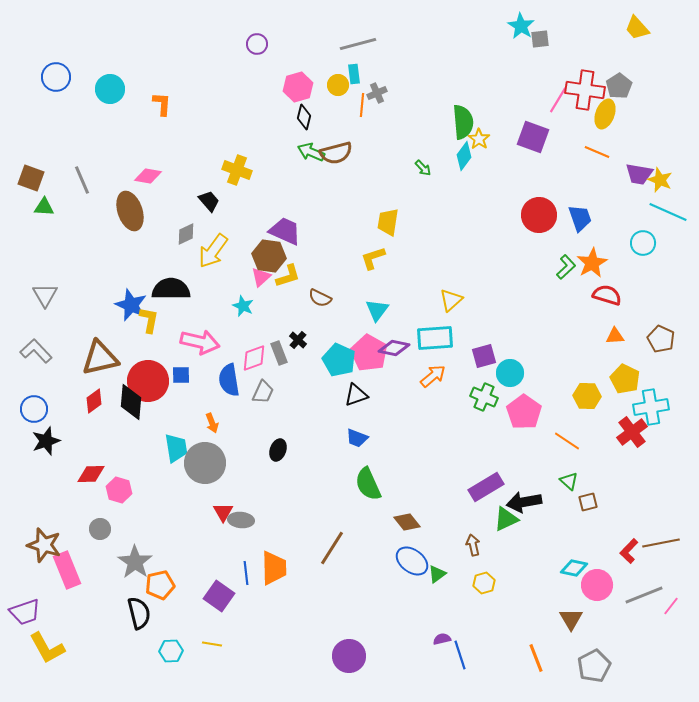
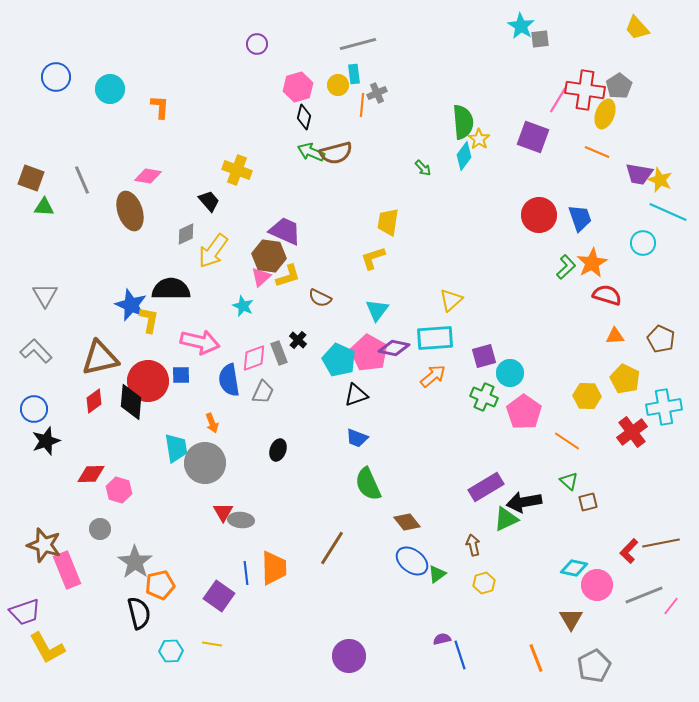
orange L-shape at (162, 104): moved 2 px left, 3 px down
cyan cross at (651, 407): moved 13 px right
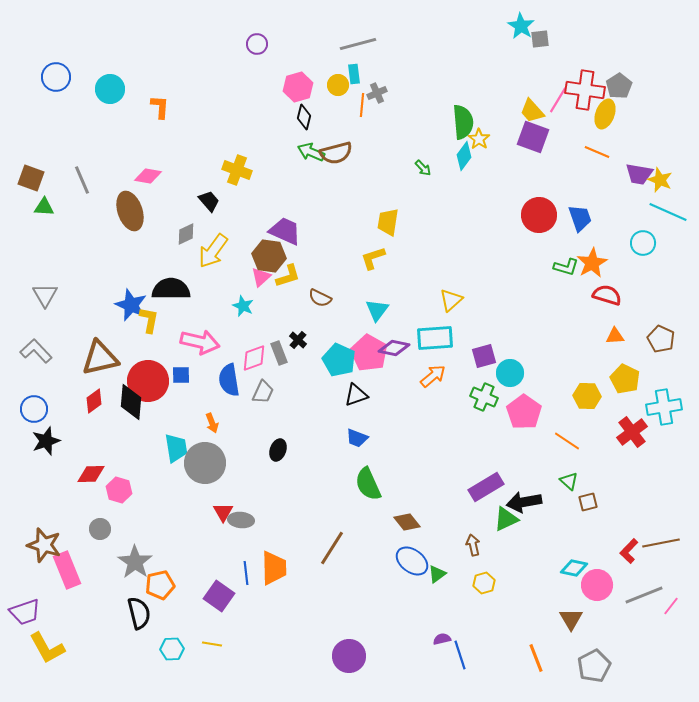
yellow trapezoid at (637, 28): moved 105 px left, 83 px down
green L-shape at (566, 267): rotated 60 degrees clockwise
cyan hexagon at (171, 651): moved 1 px right, 2 px up
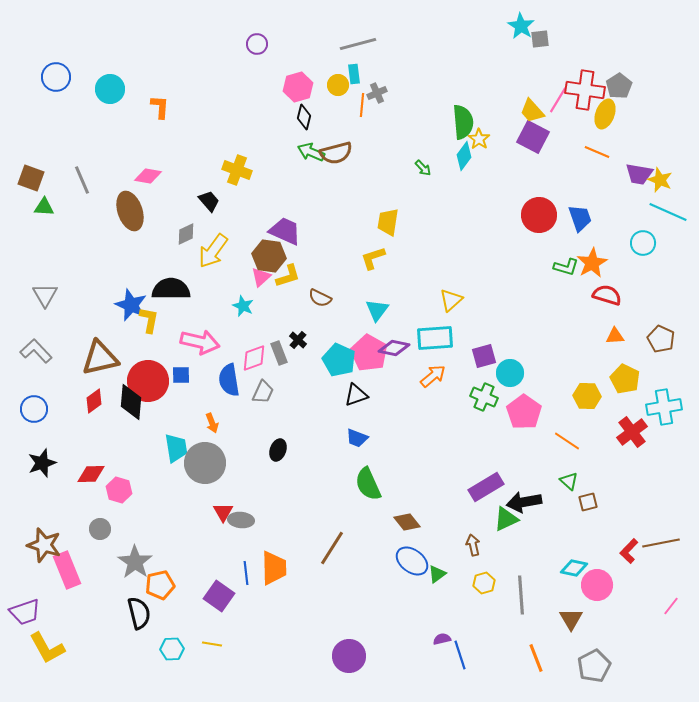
purple square at (533, 137): rotated 8 degrees clockwise
black star at (46, 441): moved 4 px left, 22 px down
gray line at (644, 595): moved 123 px left; rotated 72 degrees counterclockwise
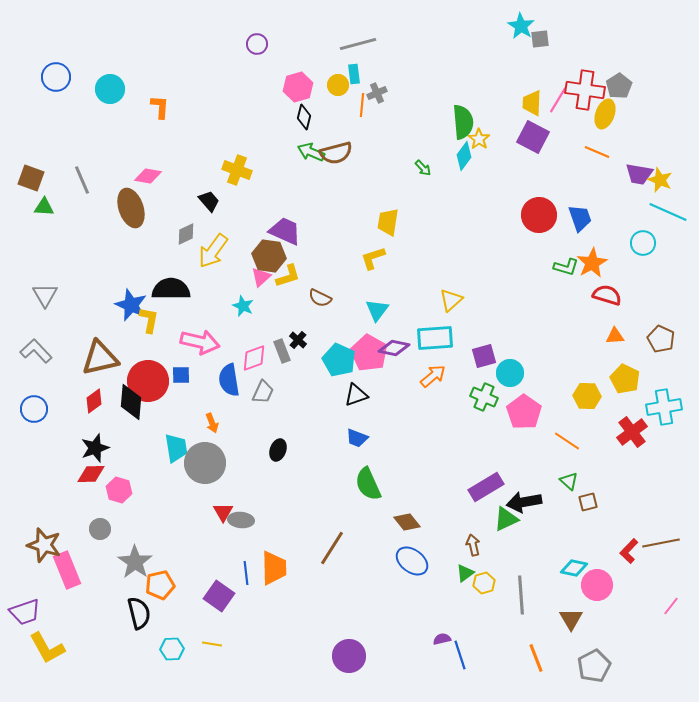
yellow trapezoid at (532, 111): moved 8 px up; rotated 44 degrees clockwise
brown ellipse at (130, 211): moved 1 px right, 3 px up
gray rectangle at (279, 353): moved 3 px right, 2 px up
black star at (42, 463): moved 53 px right, 15 px up
green triangle at (437, 574): moved 28 px right, 1 px up
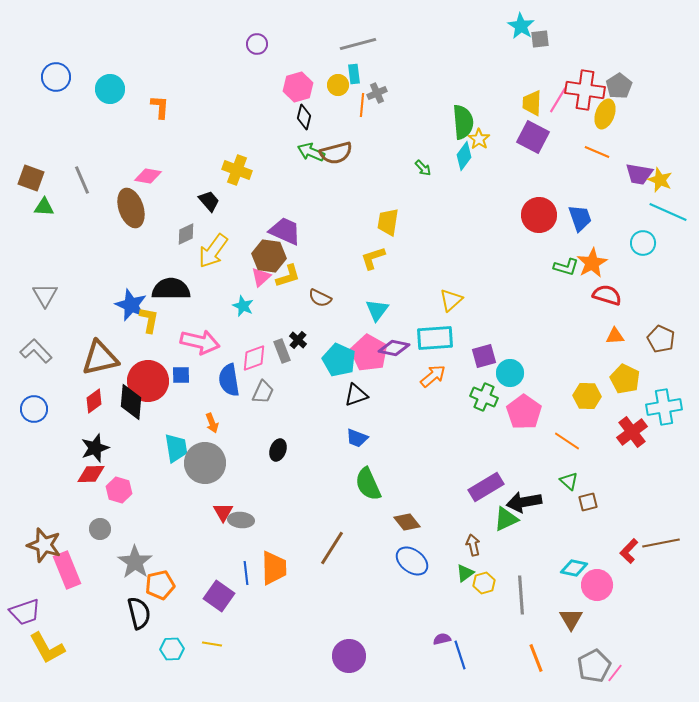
pink line at (671, 606): moved 56 px left, 67 px down
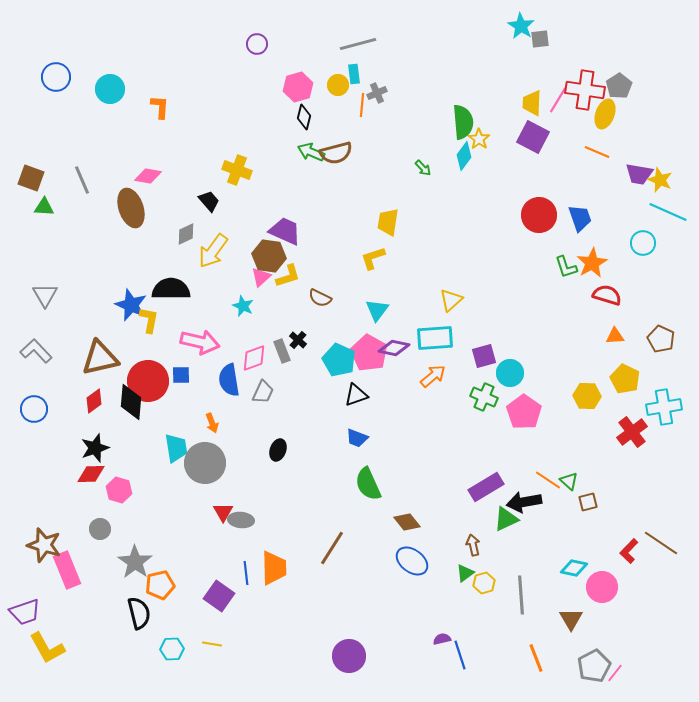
green L-shape at (566, 267): rotated 55 degrees clockwise
orange line at (567, 441): moved 19 px left, 39 px down
brown line at (661, 543): rotated 45 degrees clockwise
pink circle at (597, 585): moved 5 px right, 2 px down
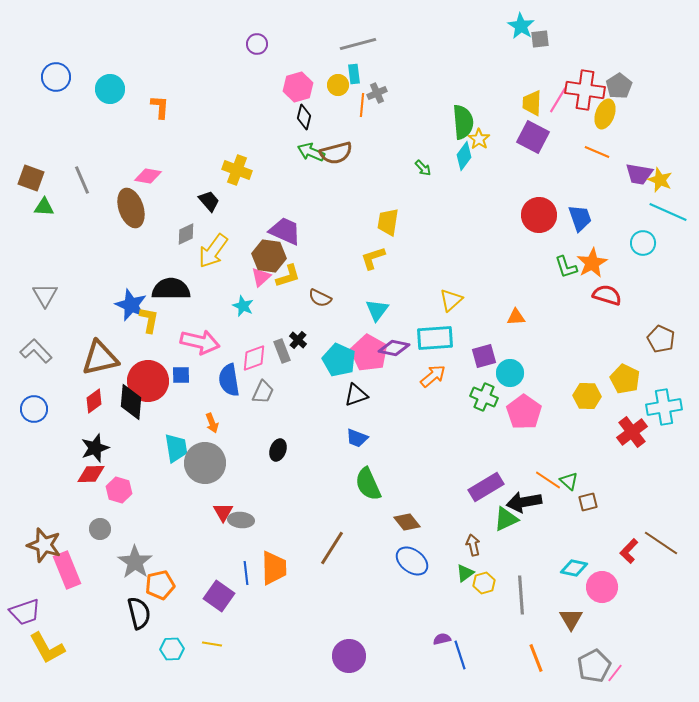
orange triangle at (615, 336): moved 99 px left, 19 px up
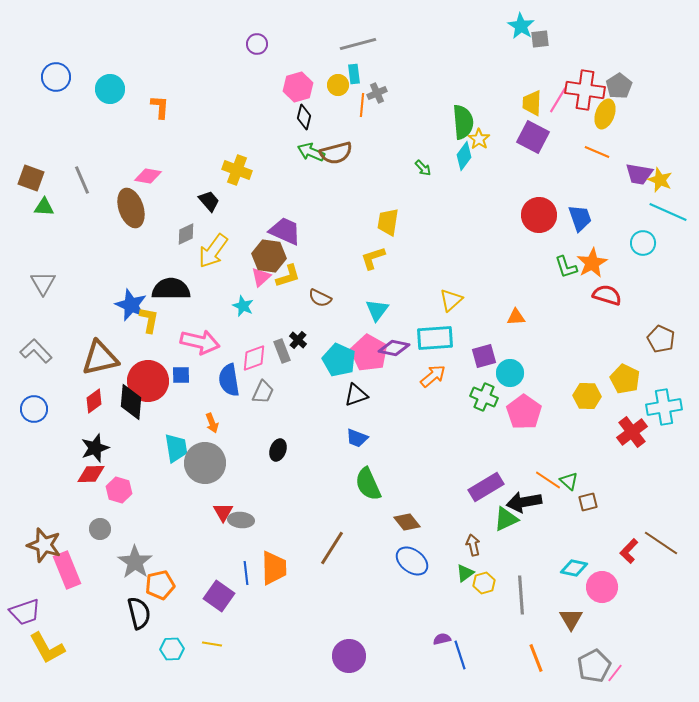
gray triangle at (45, 295): moved 2 px left, 12 px up
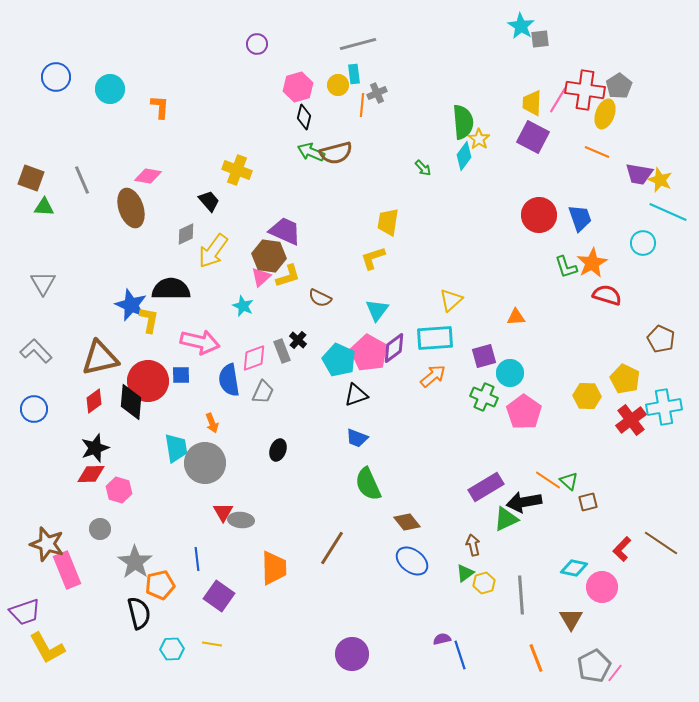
purple diamond at (394, 348): rotated 48 degrees counterclockwise
red cross at (632, 432): moved 1 px left, 12 px up
brown star at (44, 545): moved 3 px right, 1 px up
red L-shape at (629, 551): moved 7 px left, 2 px up
blue line at (246, 573): moved 49 px left, 14 px up
purple circle at (349, 656): moved 3 px right, 2 px up
